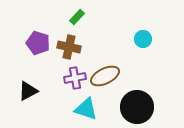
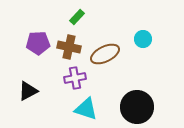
purple pentagon: rotated 20 degrees counterclockwise
brown ellipse: moved 22 px up
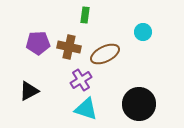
green rectangle: moved 8 px right, 2 px up; rotated 35 degrees counterclockwise
cyan circle: moved 7 px up
purple cross: moved 6 px right, 2 px down; rotated 20 degrees counterclockwise
black triangle: moved 1 px right
black circle: moved 2 px right, 3 px up
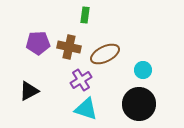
cyan circle: moved 38 px down
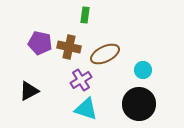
purple pentagon: moved 2 px right; rotated 15 degrees clockwise
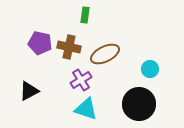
cyan circle: moved 7 px right, 1 px up
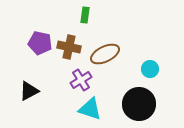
cyan triangle: moved 4 px right
